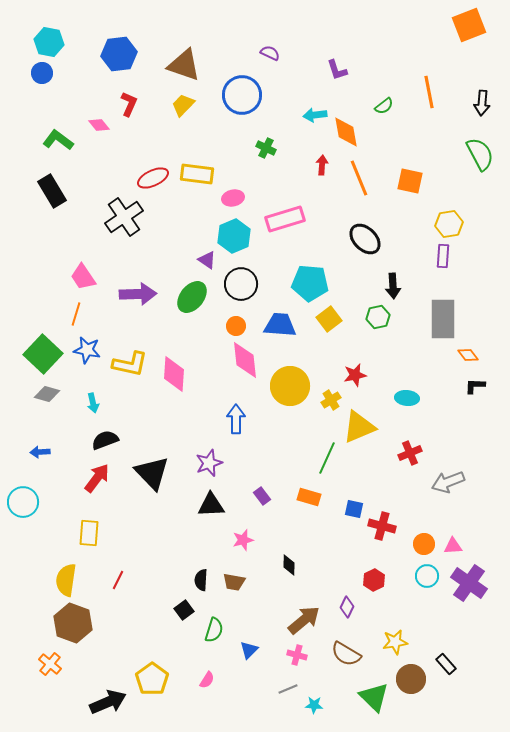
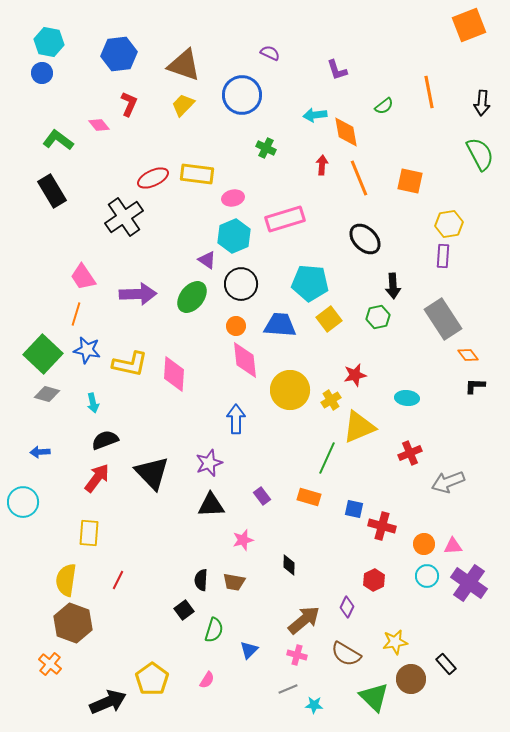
gray rectangle at (443, 319): rotated 33 degrees counterclockwise
yellow circle at (290, 386): moved 4 px down
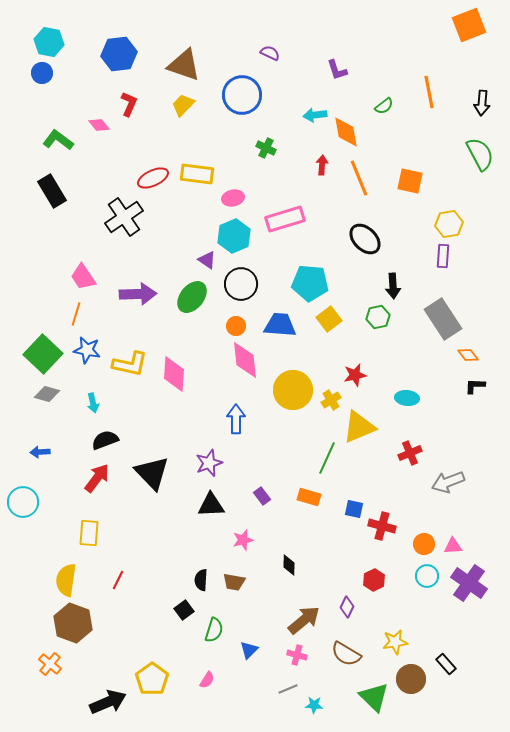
yellow circle at (290, 390): moved 3 px right
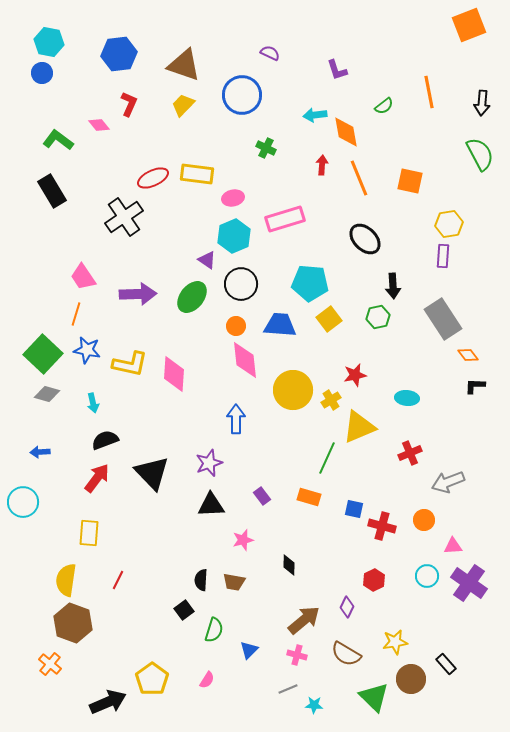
orange circle at (424, 544): moved 24 px up
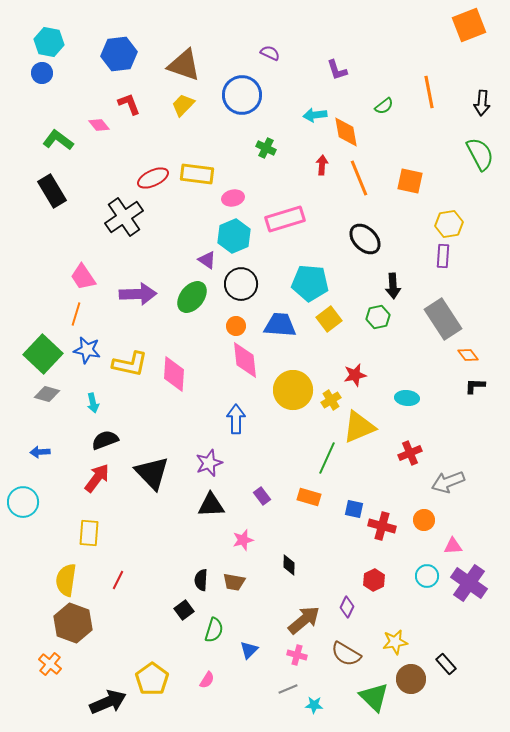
red L-shape at (129, 104): rotated 45 degrees counterclockwise
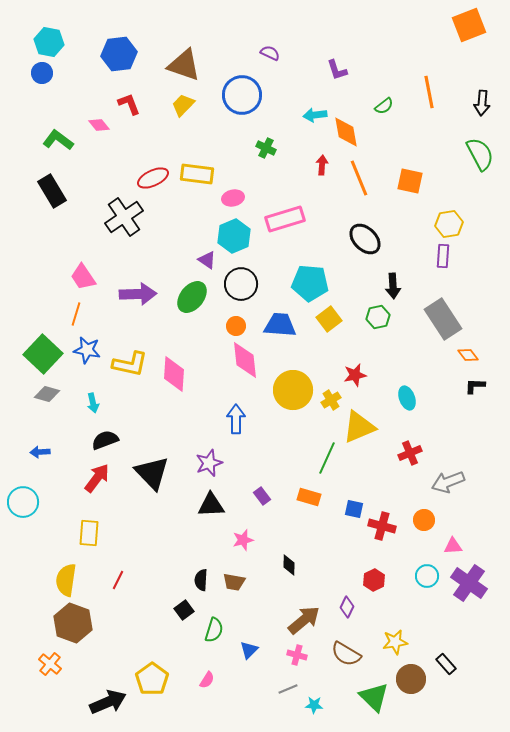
cyan ellipse at (407, 398): rotated 65 degrees clockwise
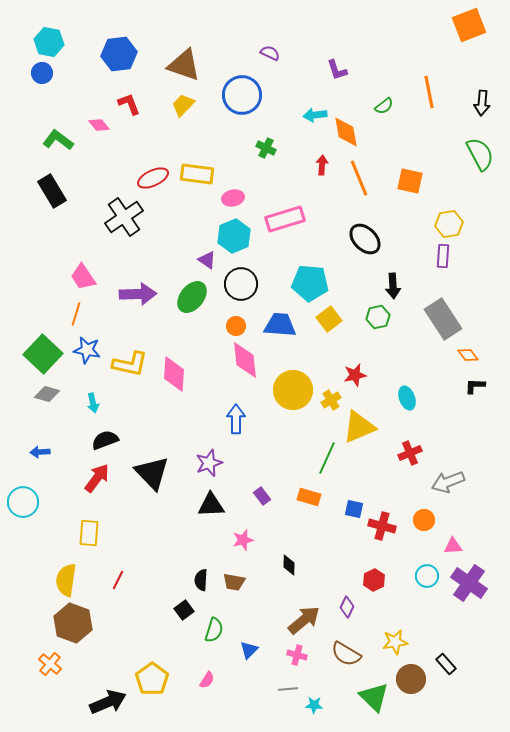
gray line at (288, 689): rotated 18 degrees clockwise
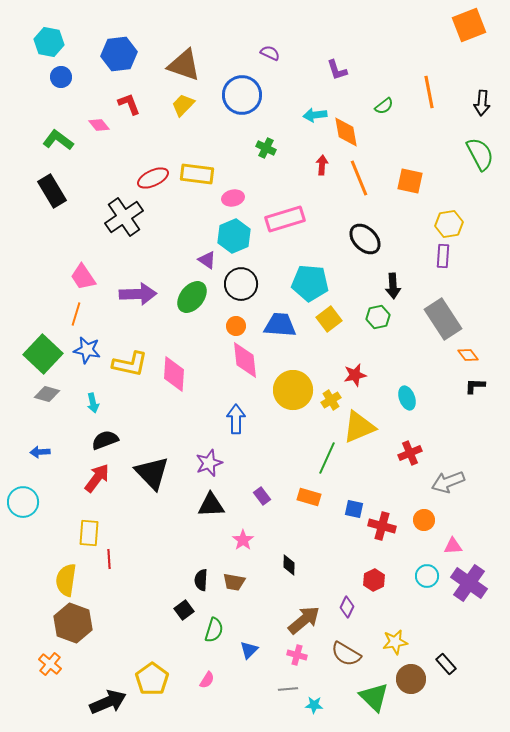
blue circle at (42, 73): moved 19 px right, 4 px down
pink star at (243, 540): rotated 20 degrees counterclockwise
red line at (118, 580): moved 9 px left, 21 px up; rotated 30 degrees counterclockwise
